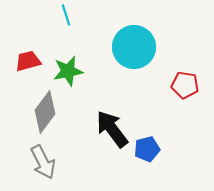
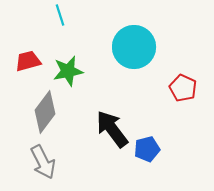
cyan line: moved 6 px left
red pentagon: moved 2 px left, 3 px down; rotated 16 degrees clockwise
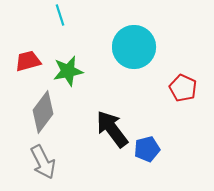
gray diamond: moved 2 px left
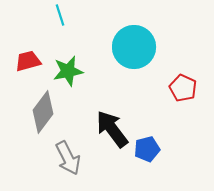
gray arrow: moved 25 px right, 4 px up
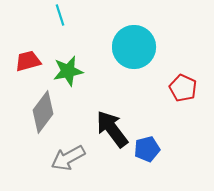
gray arrow: rotated 88 degrees clockwise
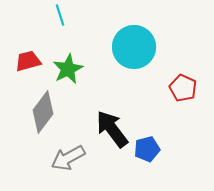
green star: moved 2 px up; rotated 16 degrees counterclockwise
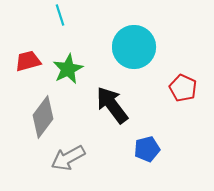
gray diamond: moved 5 px down
black arrow: moved 24 px up
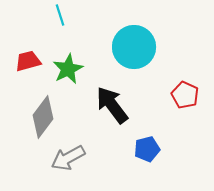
red pentagon: moved 2 px right, 7 px down
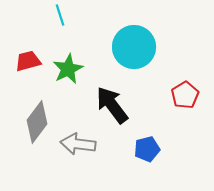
red pentagon: rotated 16 degrees clockwise
gray diamond: moved 6 px left, 5 px down
gray arrow: moved 10 px right, 14 px up; rotated 36 degrees clockwise
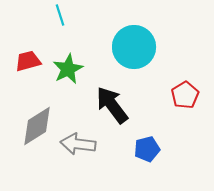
gray diamond: moved 4 px down; rotated 21 degrees clockwise
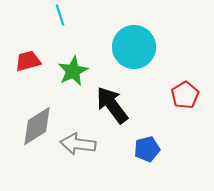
green star: moved 5 px right, 2 px down
